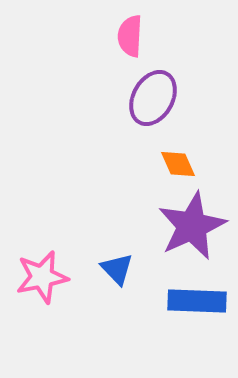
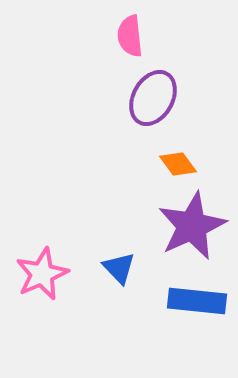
pink semicircle: rotated 9 degrees counterclockwise
orange diamond: rotated 12 degrees counterclockwise
blue triangle: moved 2 px right, 1 px up
pink star: moved 3 px up; rotated 12 degrees counterclockwise
blue rectangle: rotated 4 degrees clockwise
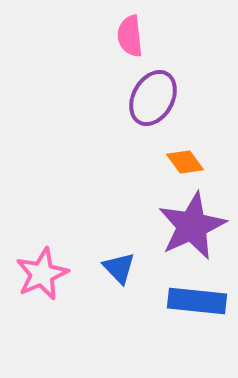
orange diamond: moved 7 px right, 2 px up
